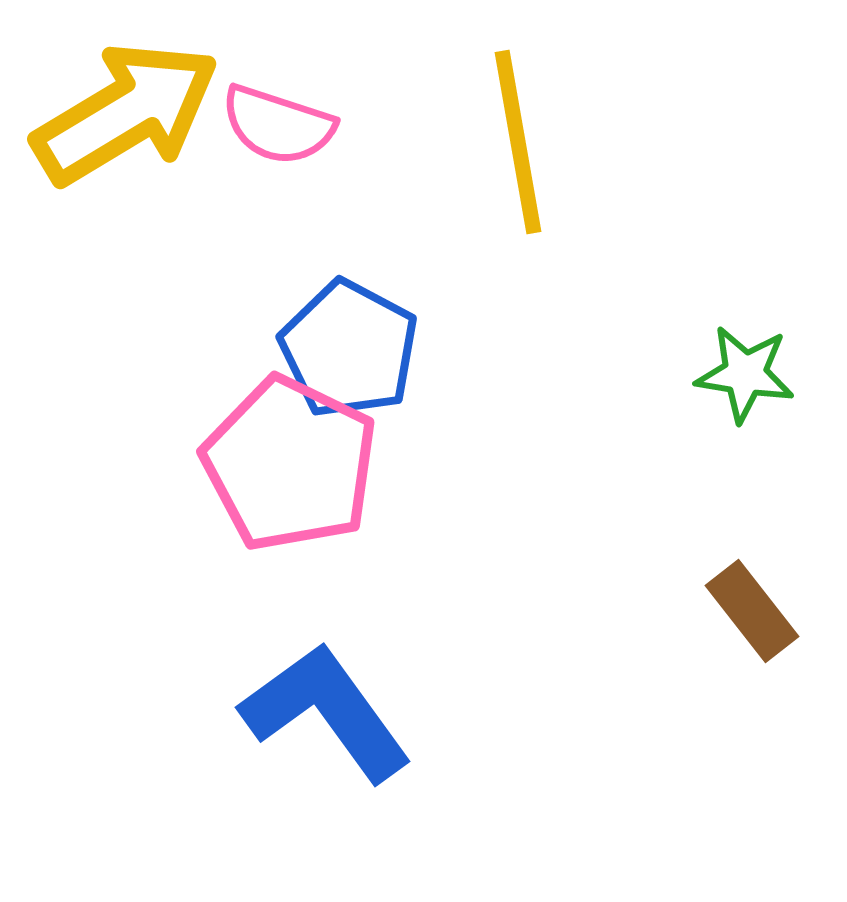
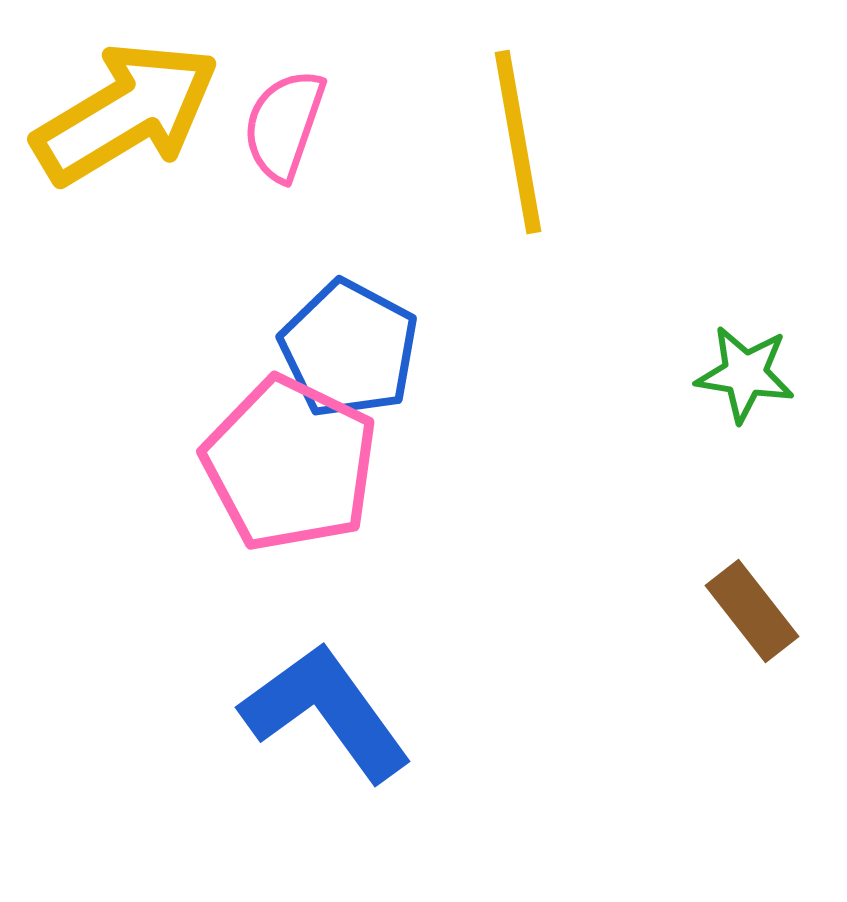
pink semicircle: moved 6 px right; rotated 91 degrees clockwise
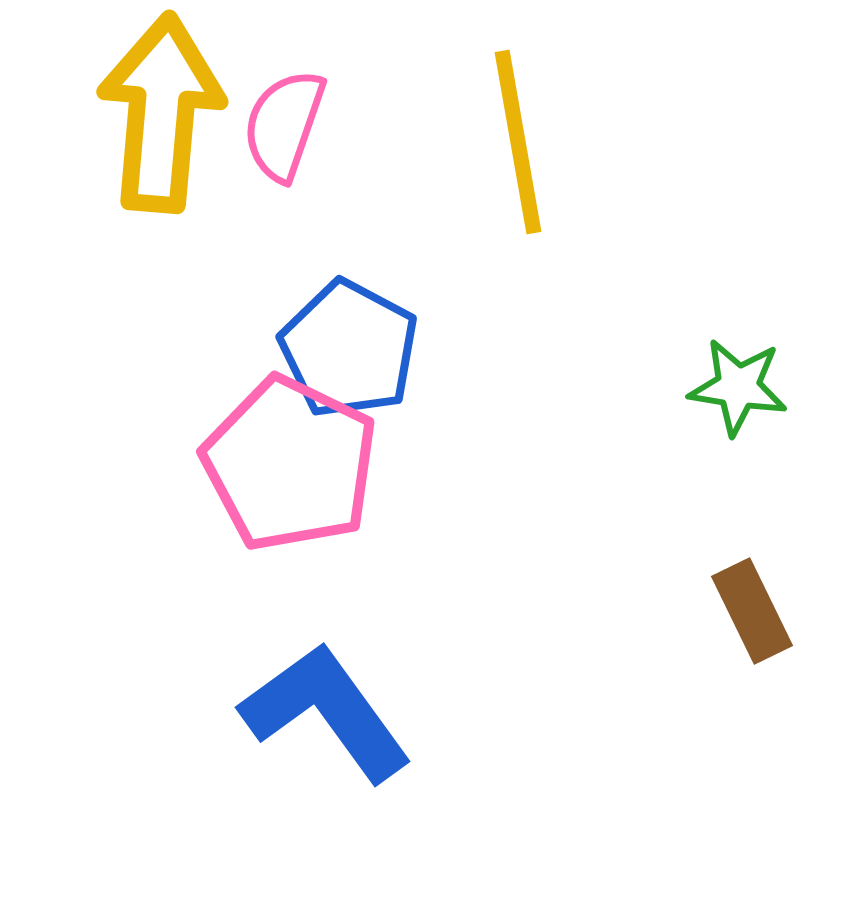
yellow arrow: moved 35 px right; rotated 54 degrees counterclockwise
green star: moved 7 px left, 13 px down
brown rectangle: rotated 12 degrees clockwise
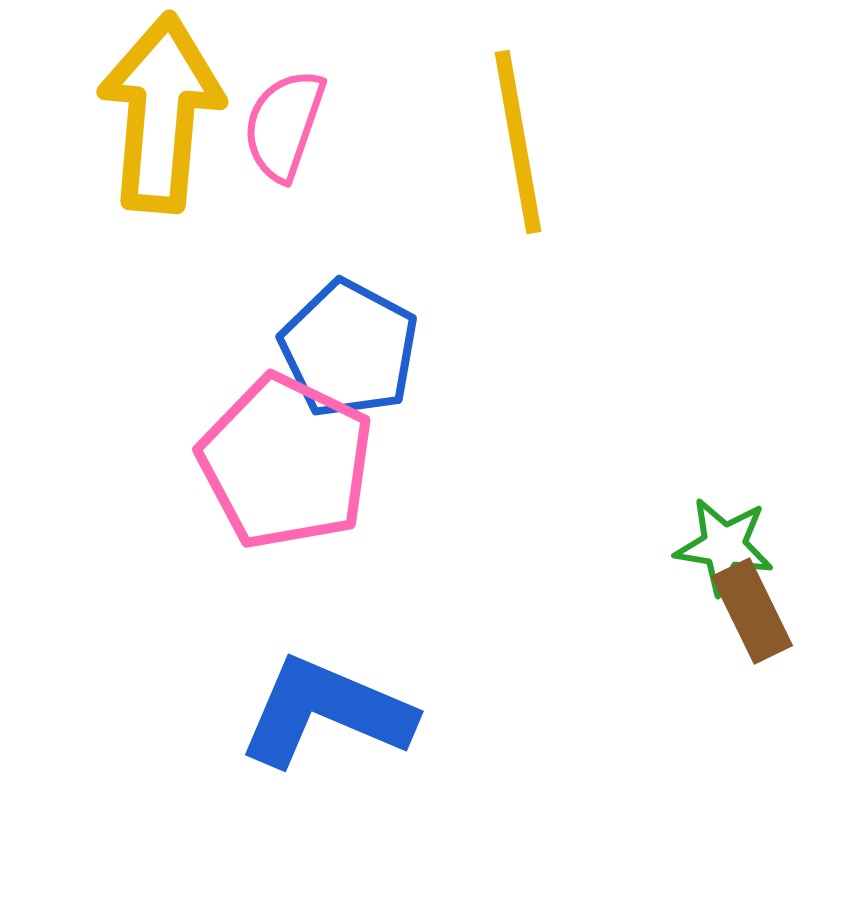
green star: moved 14 px left, 159 px down
pink pentagon: moved 4 px left, 2 px up
blue L-shape: rotated 31 degrees counterclockwise
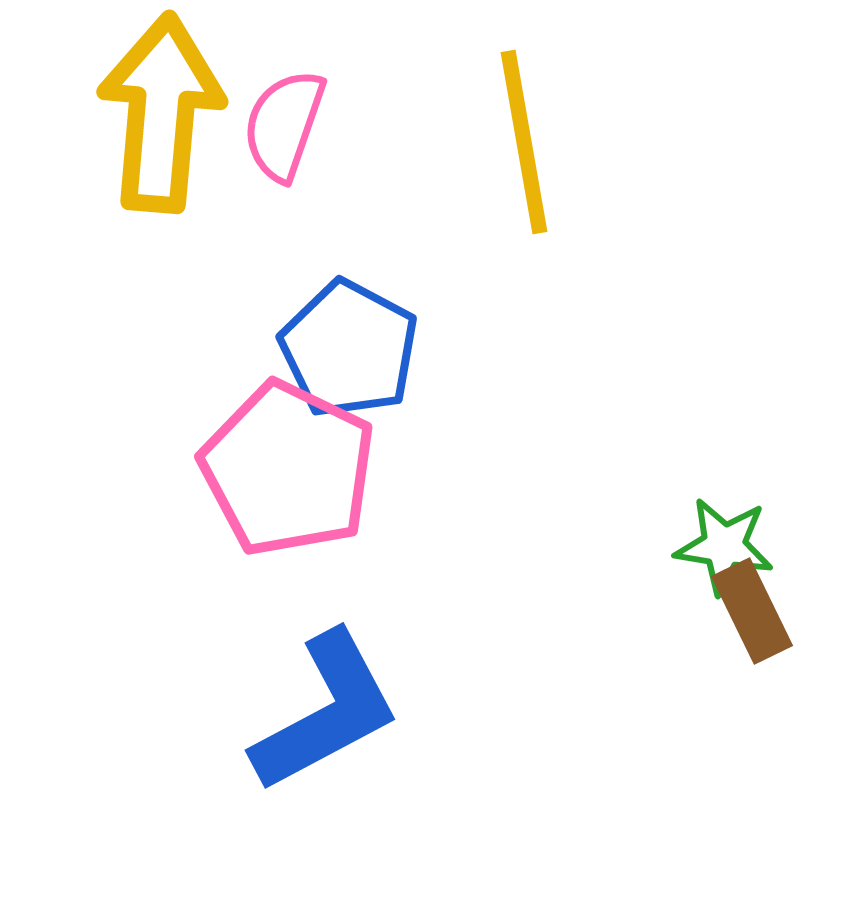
yellow line: moved 6 px right
pink pentagon: moved 2 px right, 7 px down
blue L-shape: rotated 129 degrees clockwise
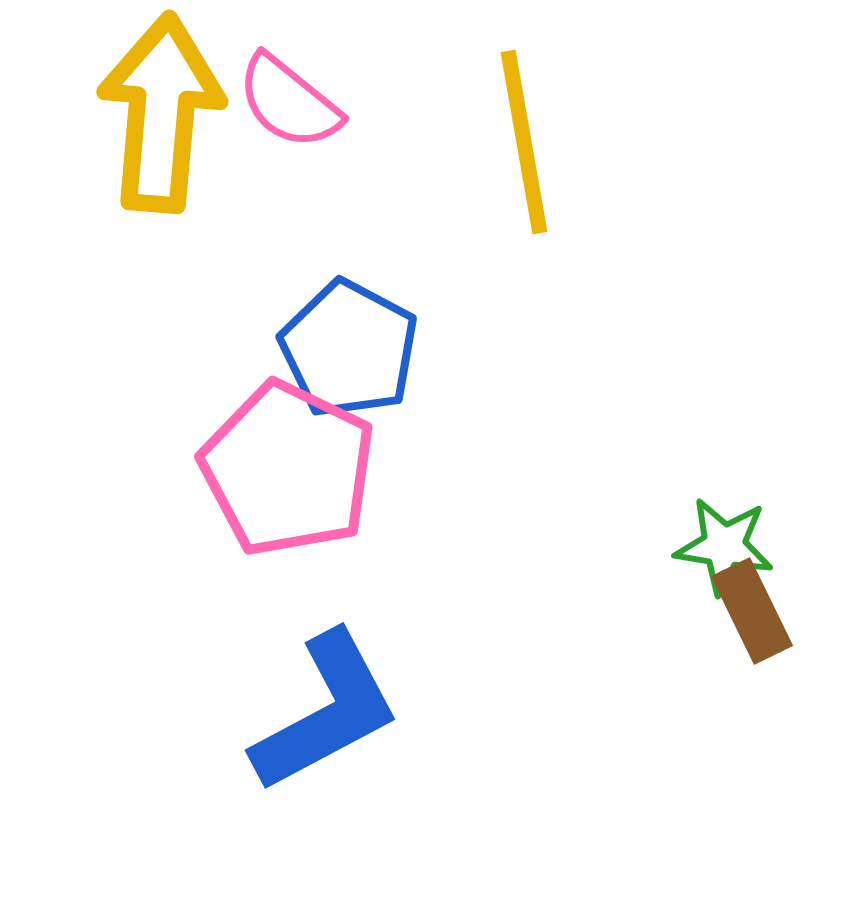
pink semicircle: moved 5 px right, 23 px up; rotated 70 degrees counterclockwise
